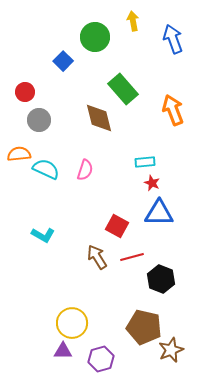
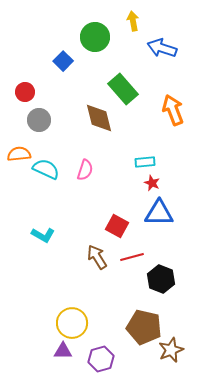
blue arrow: moved 11 px left, 9 px down; rotated 52 degrees counterclockwise
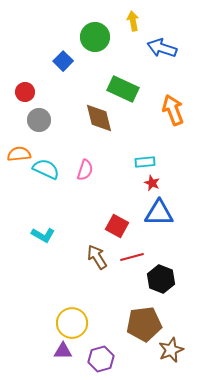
green rectangle: rotated 24 degrees counterclockwise
brown pentagon: moved 3 px up; rotated 20 degrees counterclockwise
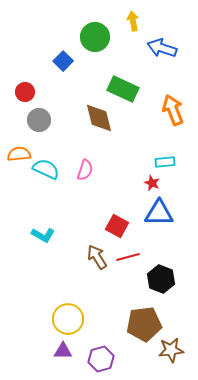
cyan rectangle: moved 20 px right
red line: moved 4 px left
yellow circle: moved 4 px left, 4 px up
brown star: rotated 15 degrees clockwise
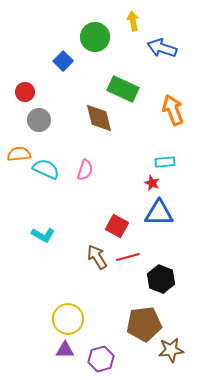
purple triangle: moved 2 px right, 1 px up
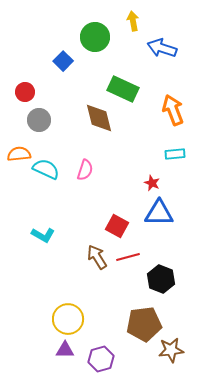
cyan rectangle: moved 10 px right, 8 px up
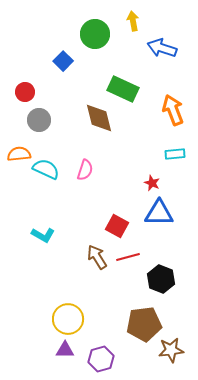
green circle: moved 3 px up
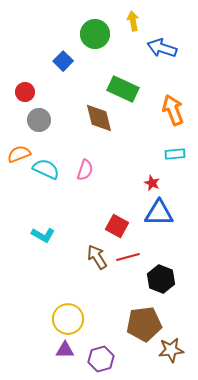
orange semicircle: rotated 15 degrees counterclockwise
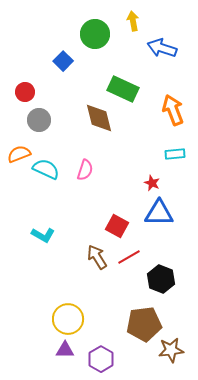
red line: moved 1 px right; rotated 15 degrees counterclockwise
purple hexagon: rotated 15 degrees counterclockwise
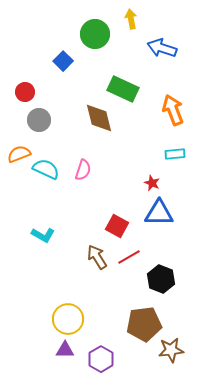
yellow arrow: moved 2 px left, 2 px up
pink semicircle: moved 2 px left
